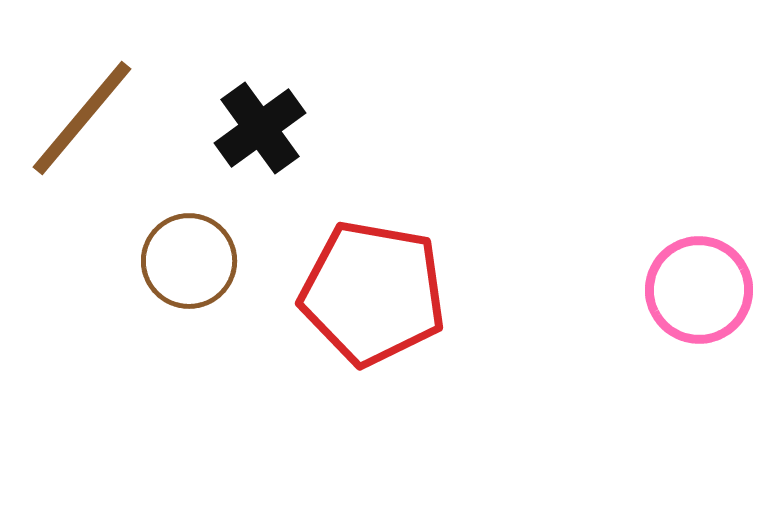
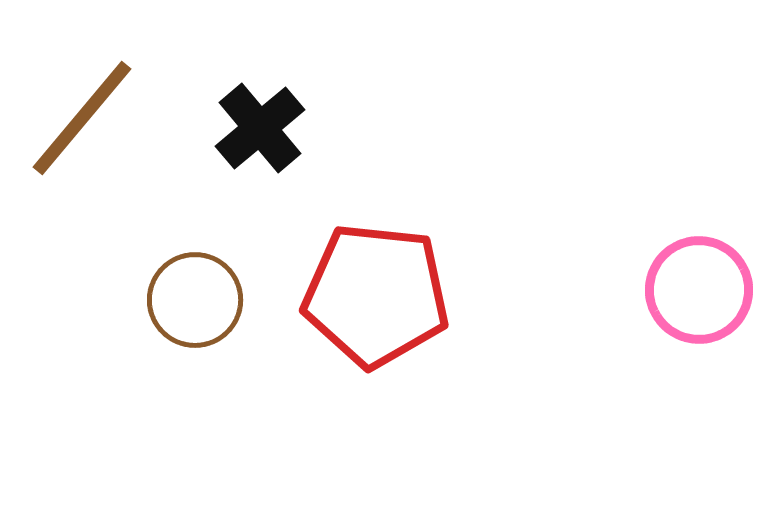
black cross: rotated 4 degrees counterclockwise
brown circle: moved 6 px right, 39 px down
red pentagon: moved 3 px right, 2 px down; rotated 4 degrees counterclockwise
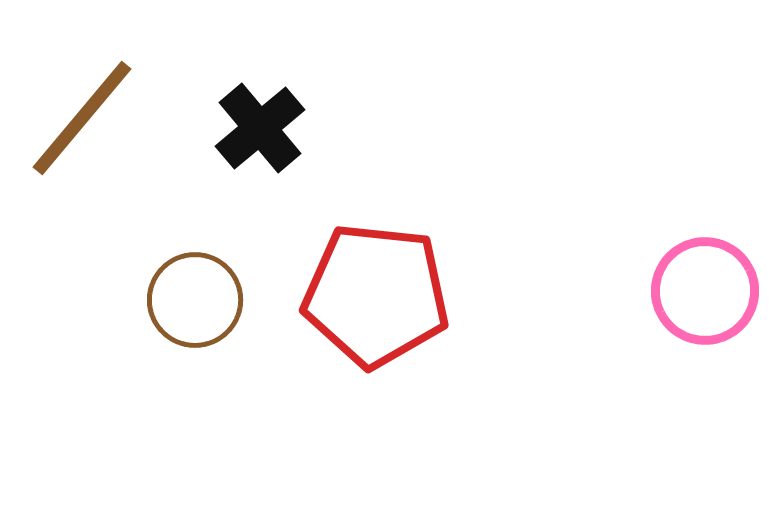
pink circle: moved 6 px right, 1 px down
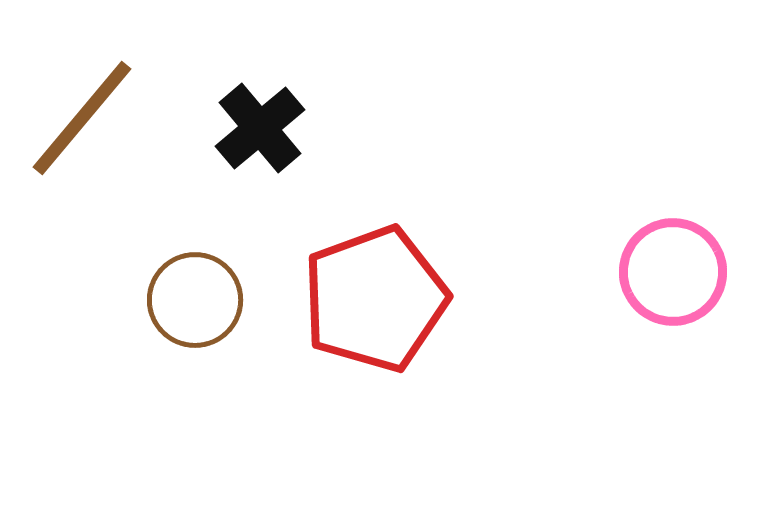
pink circle: moved 32 px left, 19 px up
red pentagon: moved 1 px left, 4 px down; rotated 26 degrees counterclockwise
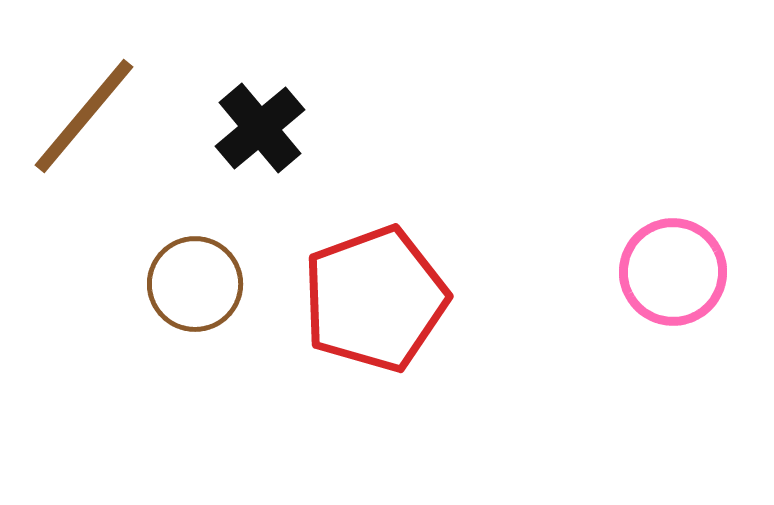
brown line: moved 2 px right, 2 px up
brown circle: moved 16 px up
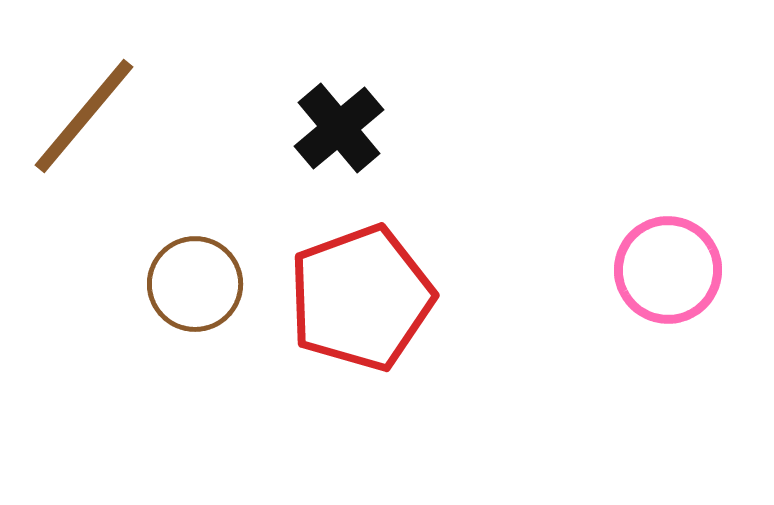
black cross: moved 79 px right
pink circle: moved 5 px left, 2 px up
red pentagon: moved 14 px left, 1 px up
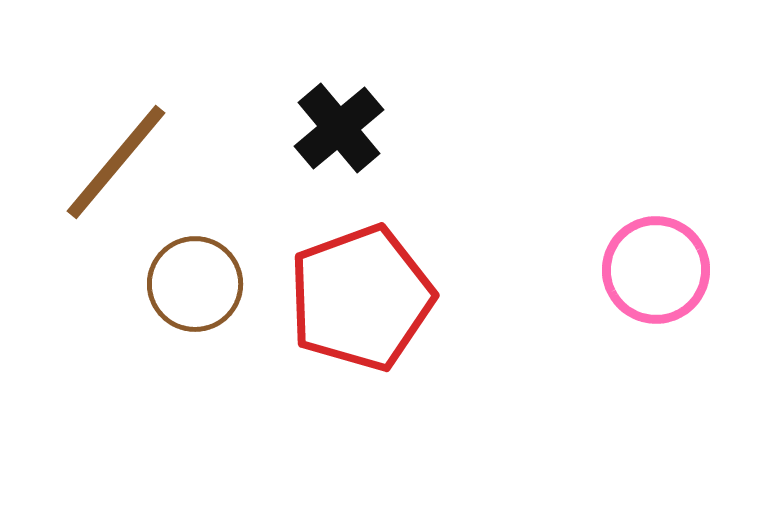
brown line: moved 32 px right, 46 px down
pink circle: moved 12 px left
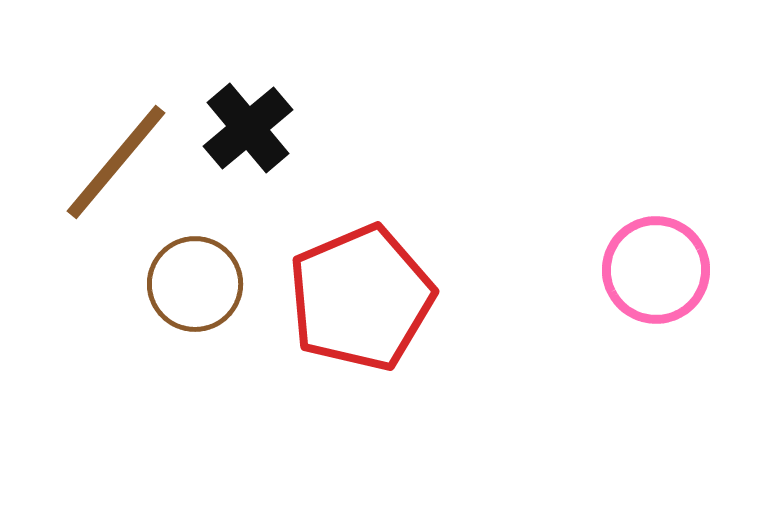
black cross: moved 91 px left
red pentagon: rotated 3 degrees counterclockwise
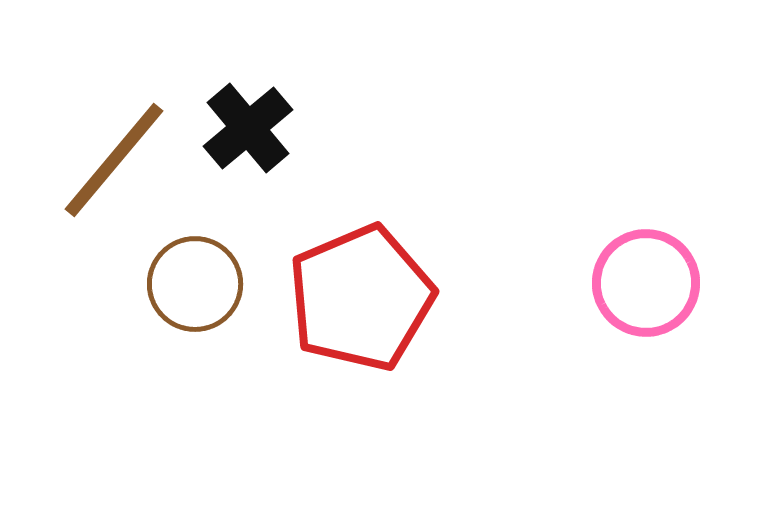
brown line: moved 2 px left, 2 px up
pink circle: moved 10 px left, 13 px down
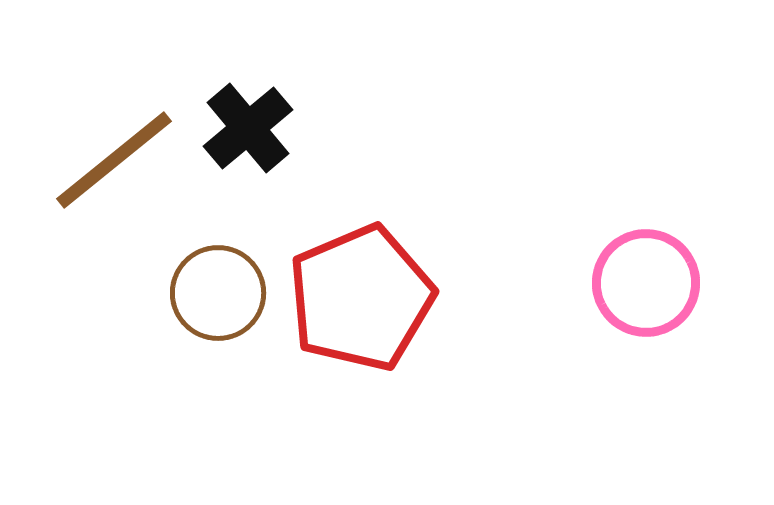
brown line: rotated 11 degrees clockwise
brown circle: moved 23 px right, 9 px down
